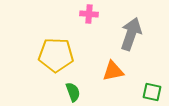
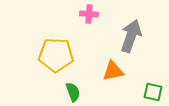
gray arrow: moved 2 px down
green square: moved 1 px right
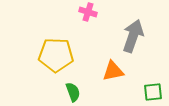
pink cross: moved 1 px left, 2 px up; rotated 12 degrees clockwise
gray arrow: moved 2 px right
green square: rotated 18 degrees counterclockwise
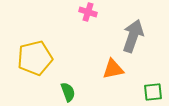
yellow pentagon: moved 21 px left, 3 px down; rotated 16 degrees counterclockwise
orange triangle: moved 2 px up
green semicircle: moved 5 px left
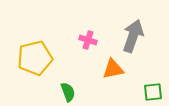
pink cross: moved 28 px down
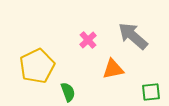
gray arrow: rotated 68 degrees counterclockwise
pink cross: rotated 30 degrees clockwise
yellow pentagon: moved 2 px right, 8 px down; rotated 12 degrees counterclockwise
green square: moved 2 px left
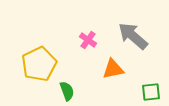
pink cross: rotated 12 degrees counterclockwise
yellow pentagon: moved 2 px right, 2 px up
green semicircle: moved 1 px left, 1 px up
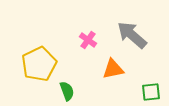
gray arrow: moved 1 px left, 1 px up
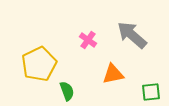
orange triangle: moved 5 px down
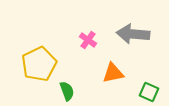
gray arrow: moved 1 px right, 1 px up; rotated 36 degrees counterclockwise
orange triangle: moved 1 px up
green square: moved 2 px left; rotated 30 degrees clockwise
